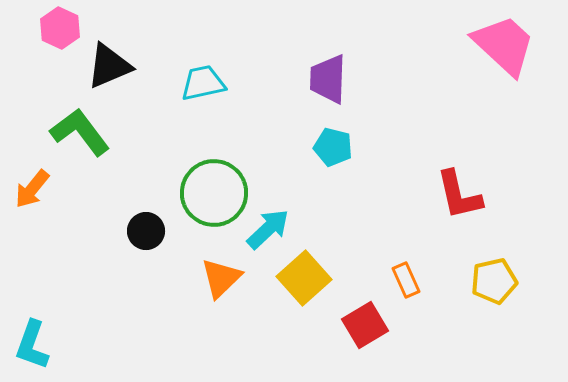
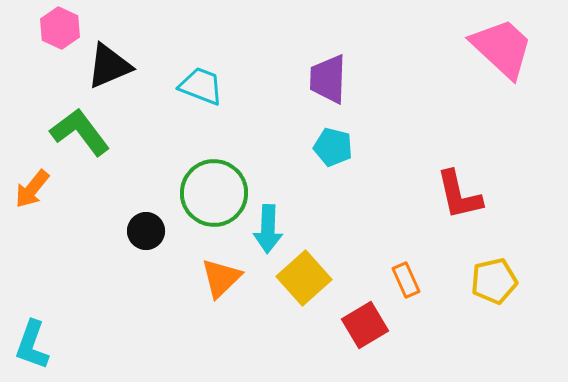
pink trapezoid: moved 2 px left, 3 px down
cyan trapezoid: moved 2 px left, 3 px down; rotated 33 degrees clockwise
cyan arrow: rotated 135 degrees clockwise
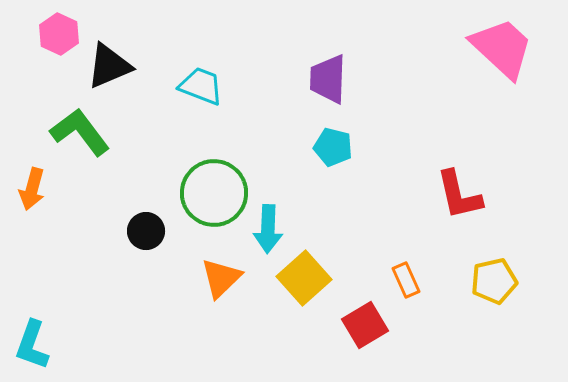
pink hexagon: moved 1 px left, 6 px down
orange arrow: rotated 24 degrees counterclockwise
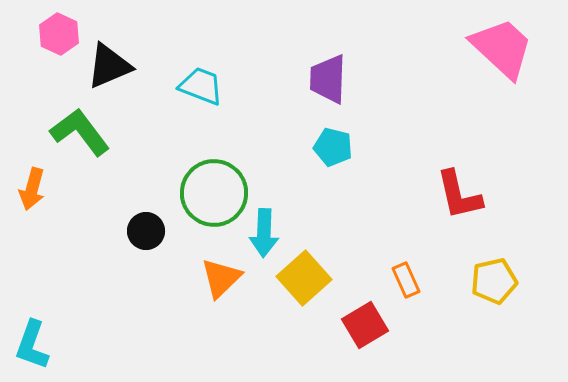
cyan arrow: moved 4 px left, 4 px down
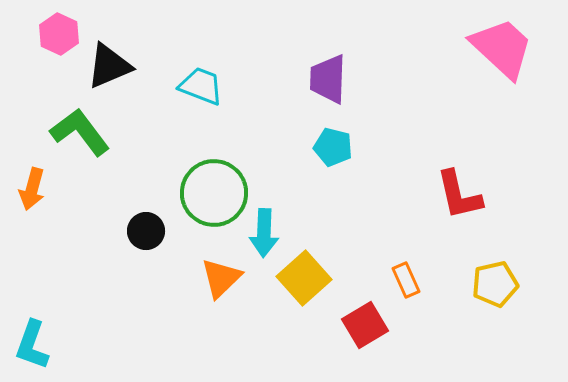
yellow pentagon: moved 1 px right, 3 px down
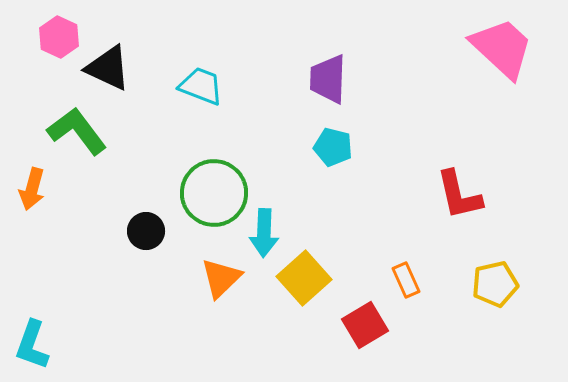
pink hexagon: moved 3 px down
black triangle: moved 1 px left, 2 px down; rotated 48 degrees clockwise
green L-shape: moved 3 px left, 1 px up
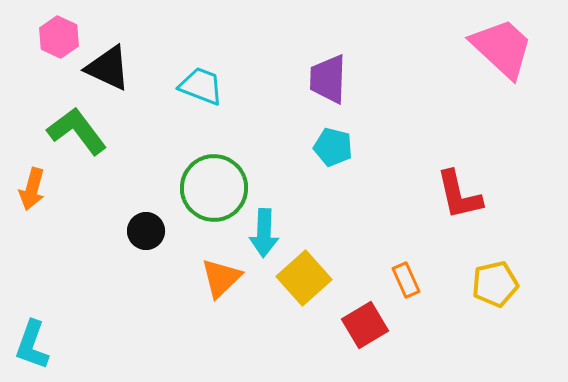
green circle: moved 5 px up
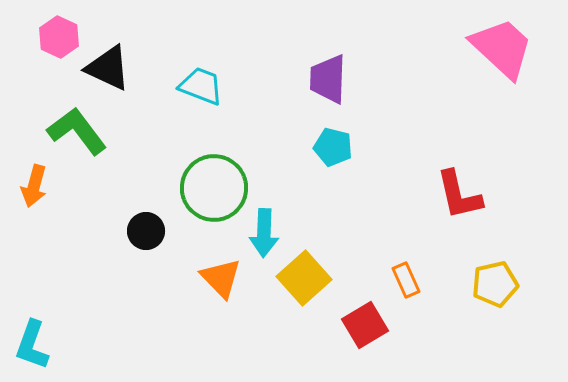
orange arrow: moved 2 px right, 3 px up
orange triangle: rotated 30 degrees counterclockwise
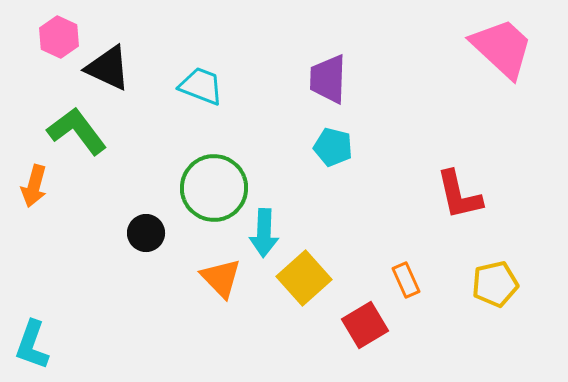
black circle: moved 2 px down
